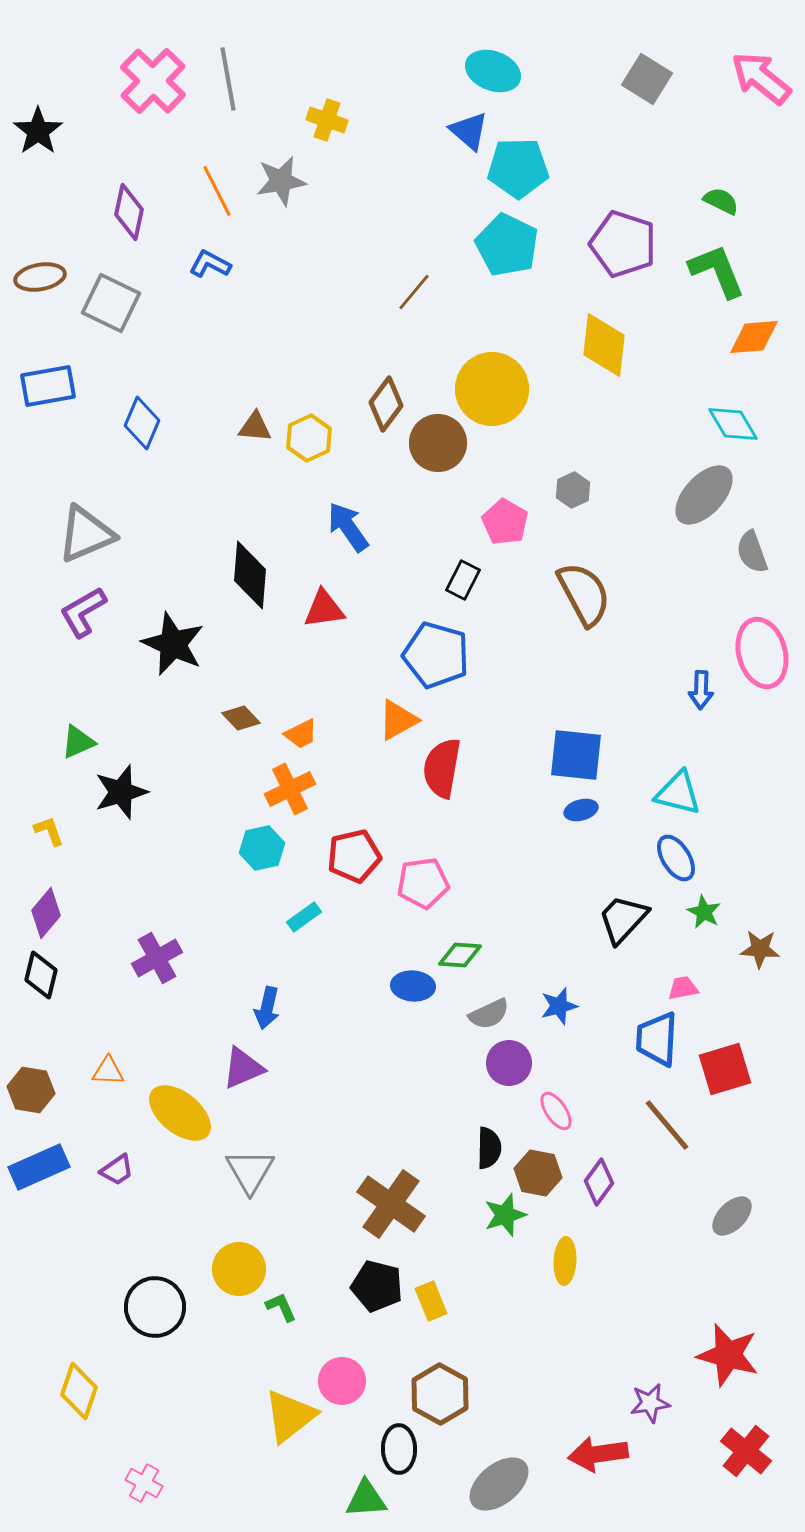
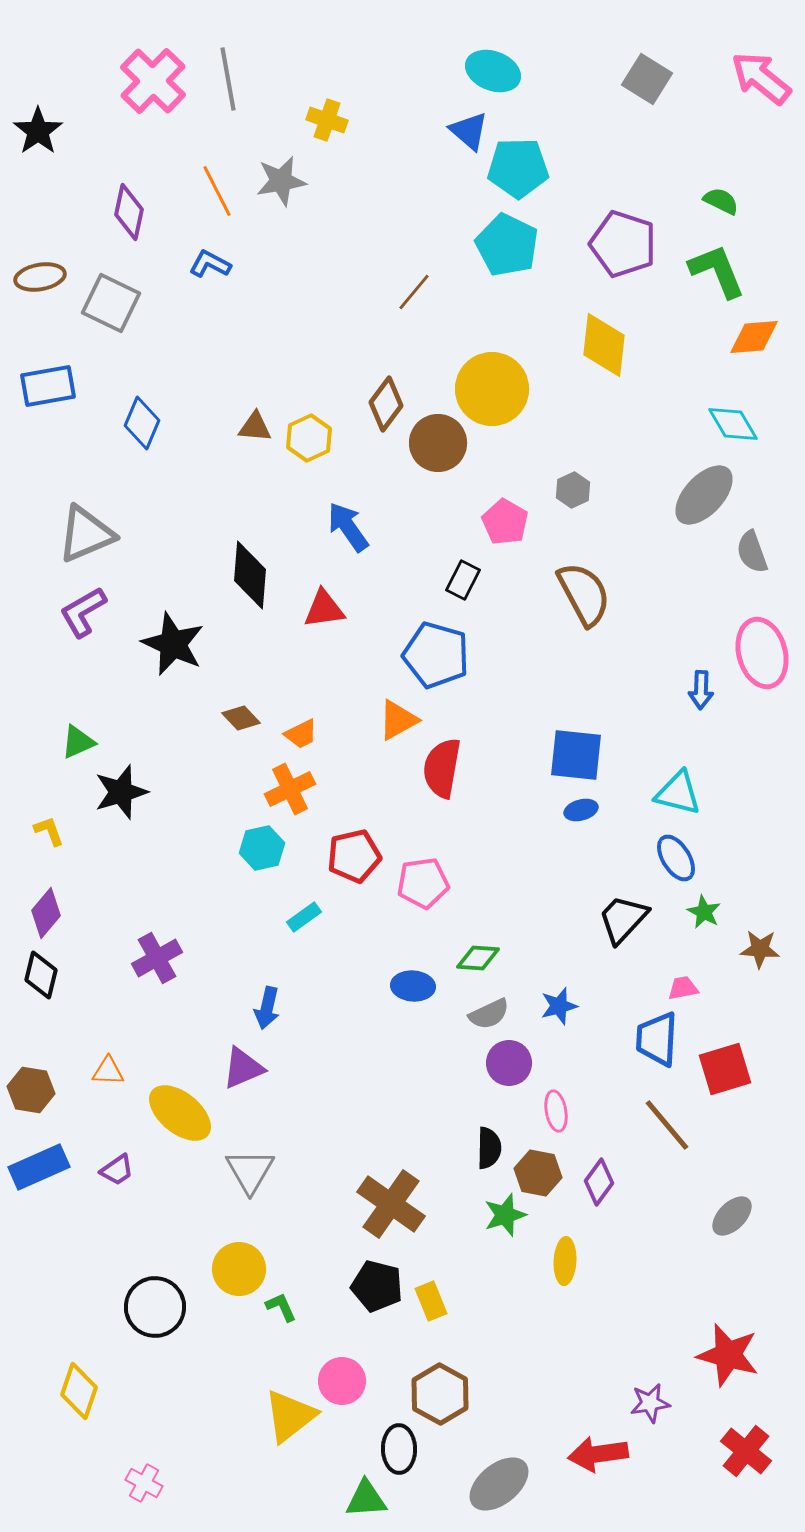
green diamond at (460, 955): moved 18 px right, 3 px down
pink ellipse at (556, 1111): rotated 24 degrees clockwise
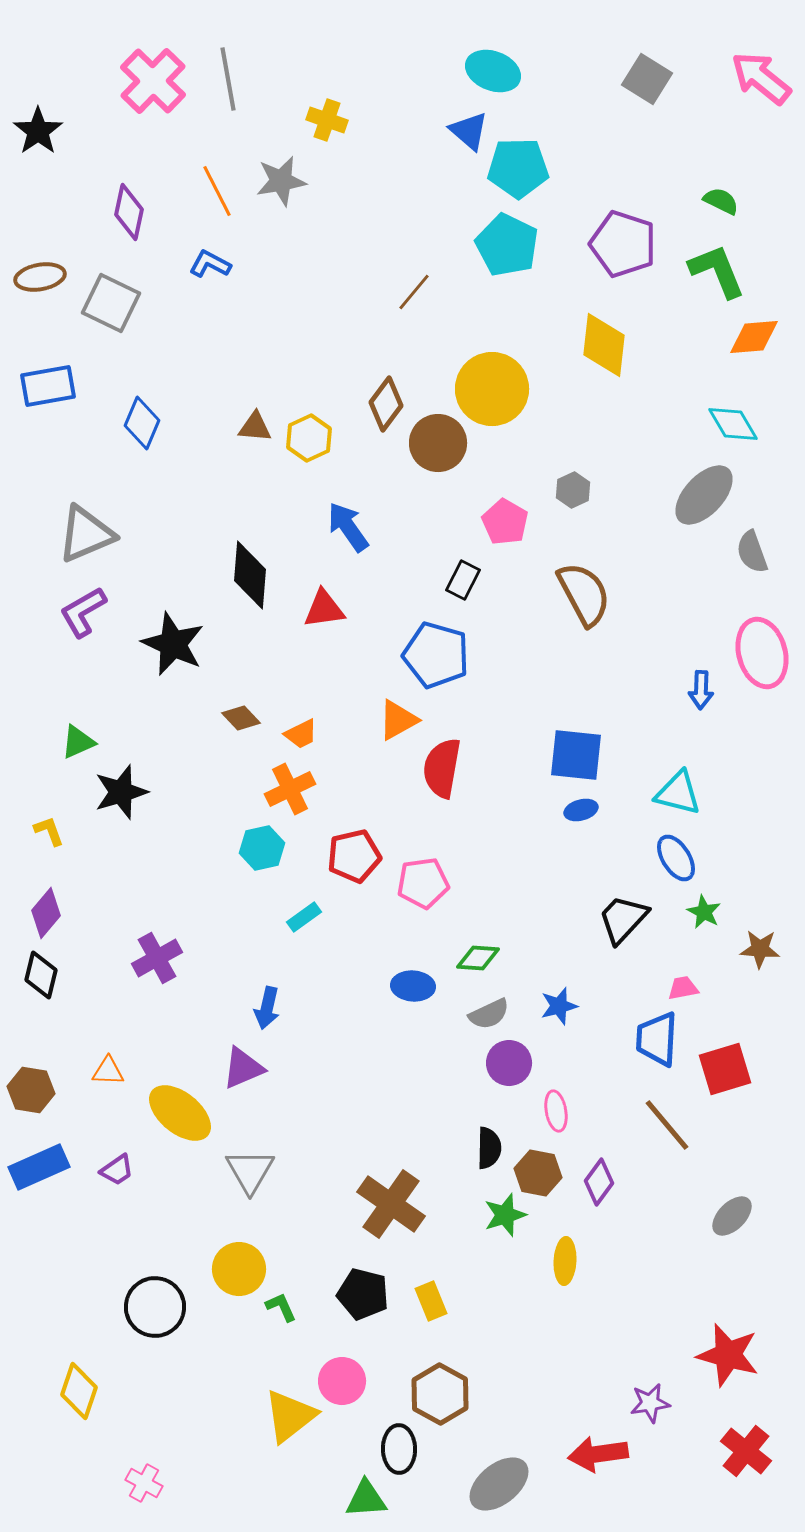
black pentagon at (377, 1286): moved 14 px left, 8 px down
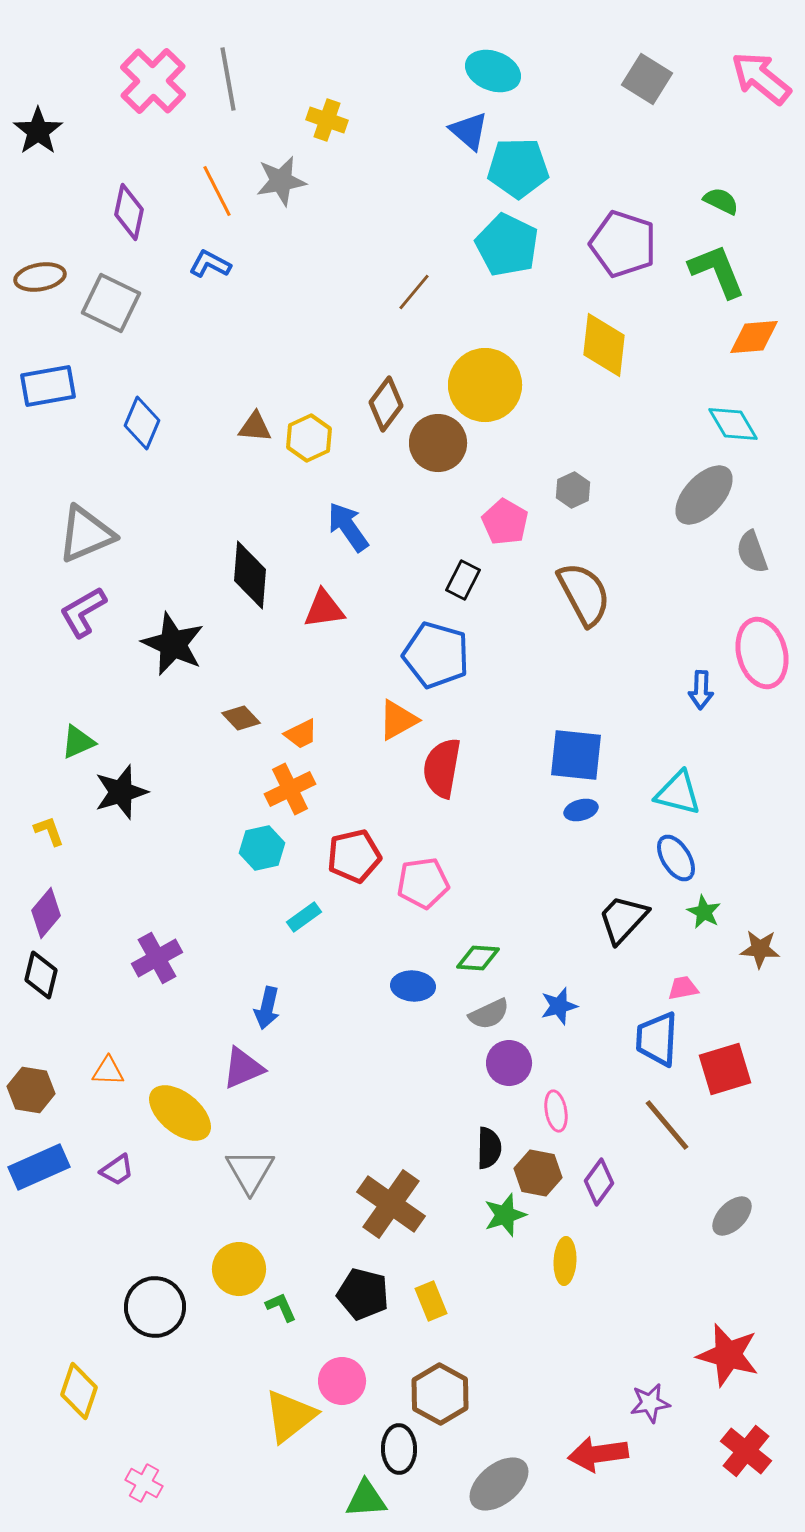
yellow circle at (492, 389): moved 7 px left, 4 px up
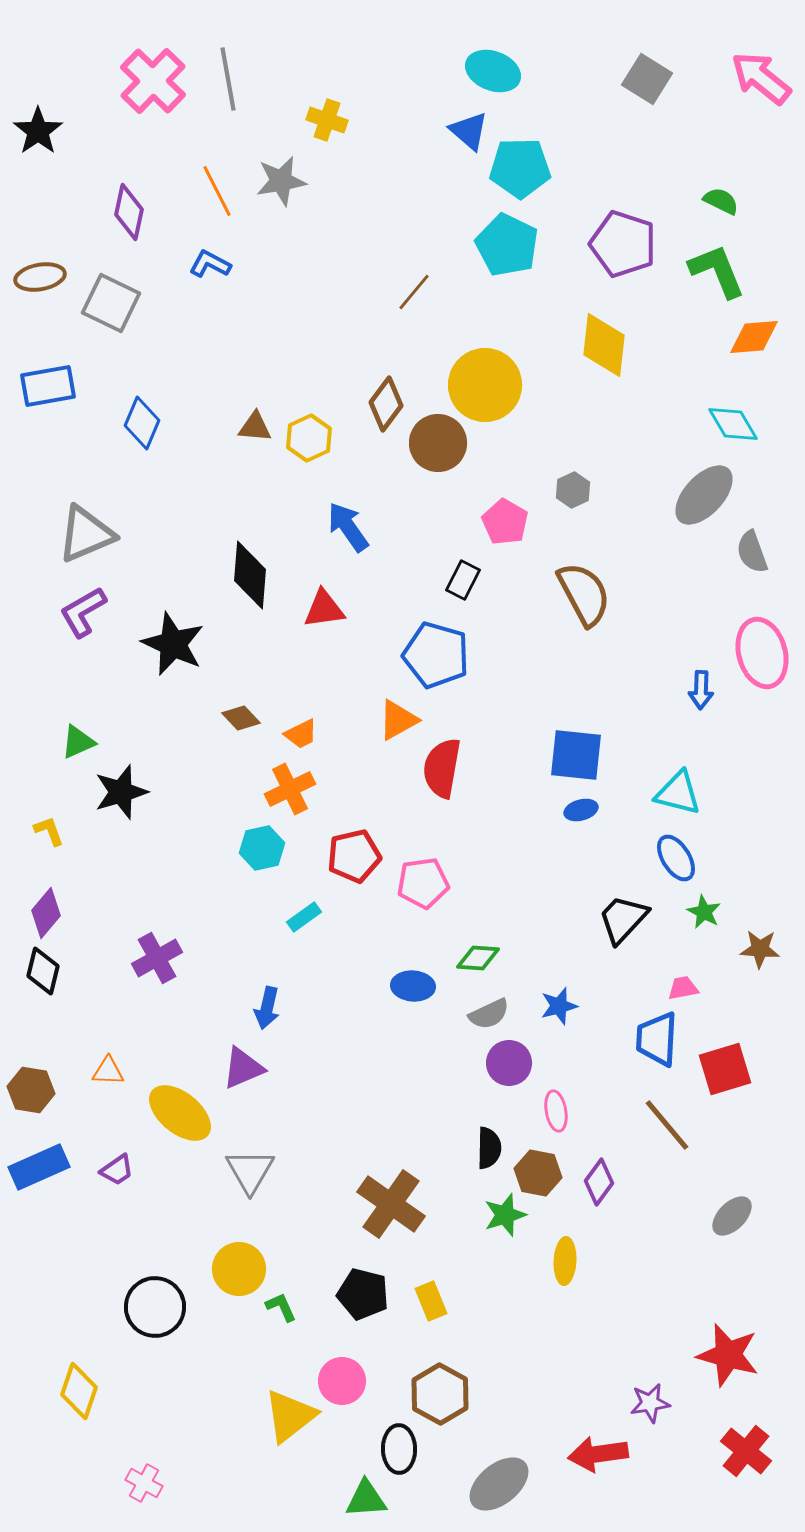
cyan pentagon at (518, 168): moved 2 px right
black diamond at (41, 975): moved 2 px right, 4 px up
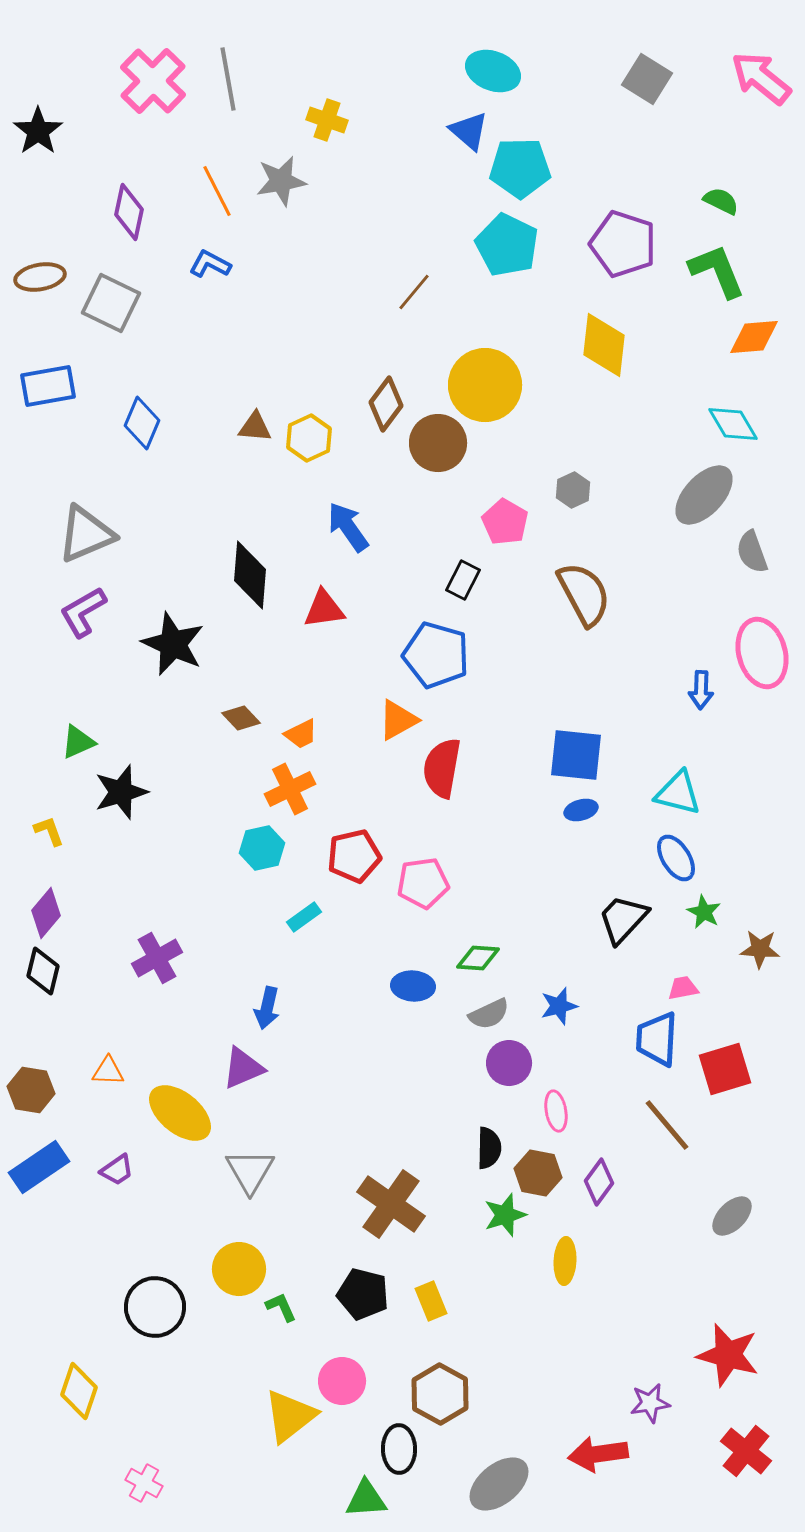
blue rectangle at (39, 1167): rotated 10 degrees counterclockwise
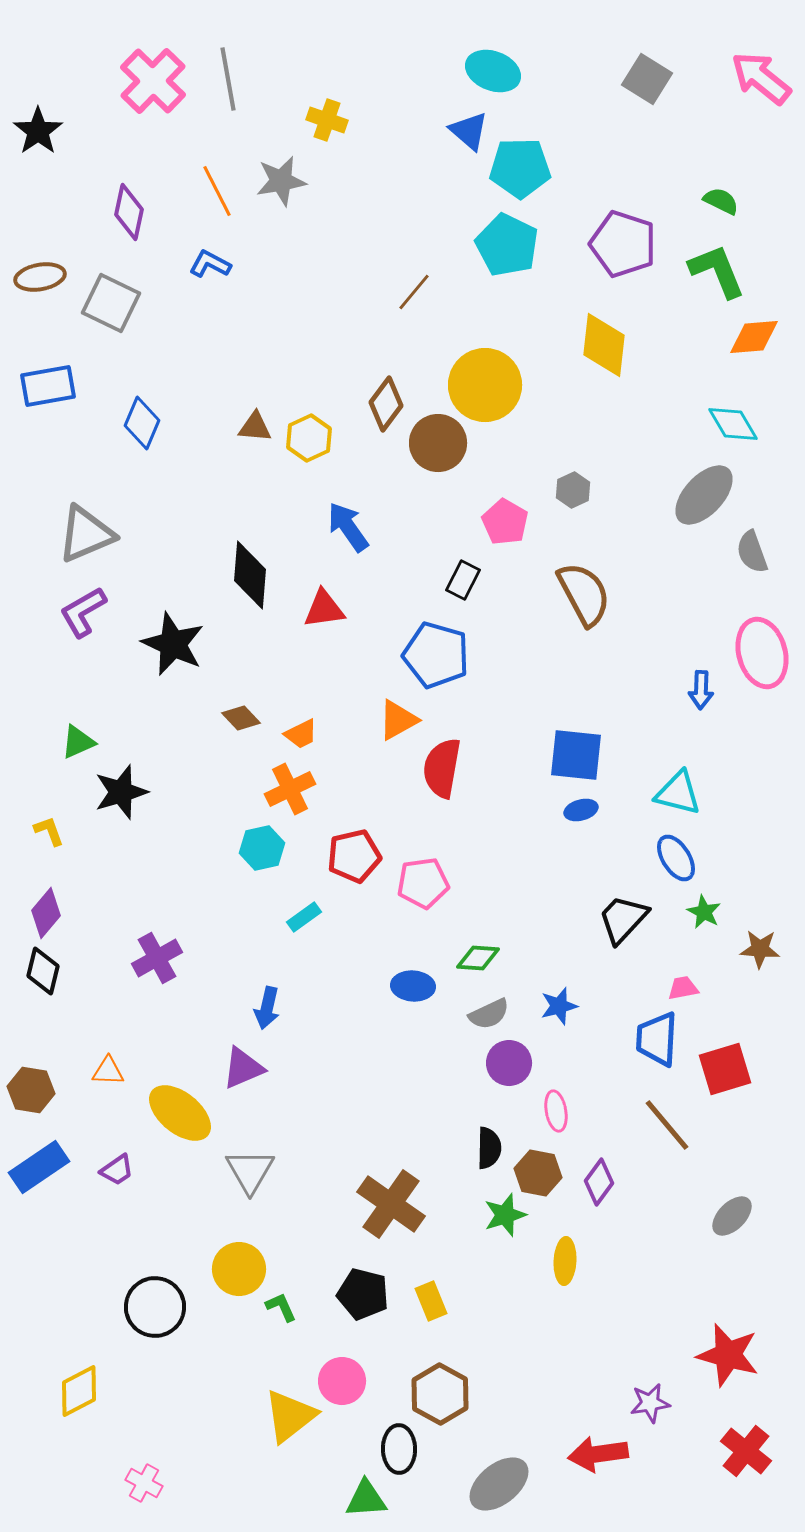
yellow diamond at (79, 1391): rotated 44 degrees clockwise
